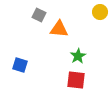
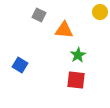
orange triangle: moved 5 px right, 1 px down
green star: moved 1 px up
blue square: rotated 14 degrees clockwise
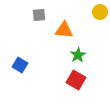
gray square: rotated 32 degrees counterclockwise
red square: rotated 24 degrees clockwise
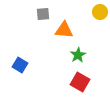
gray square: moved 4 px right, 1 px up
red square: moved 4 px right, 2 px down
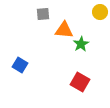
green star: moved 3 px right, 11 px up
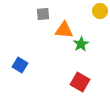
yellow circle: moved 1 px up
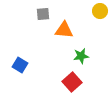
green star: moved 12 px down; rotated 21 degrees clockwise
red square: moved 8 px left; rotated 18 degrees clockwise
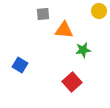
yellow circle: moved 1 px left
green star: moved 2 px right, 6 px up
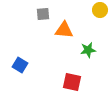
yellow circle: moved 1 px right, 1 px up
green star: moved 5 px right
red square: rotated 36 degrees counterclockwise
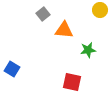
gray square: rotated 32 degrees counterclockwise
blue square: moved 8 px left, 4 px down
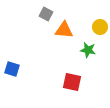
yellow circle: moved 17 px down
gray square: moved 3 px right; rotated 24 degrees counterclockwise
green star: rotated 21 degrees clockwise
blue square: rotated 14 degrees counterclockwise
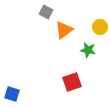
gray square: moved 2 px up
orange triangle: rotated 42 degrees counterclockwise
blue square: moved 25 px down
red square: rotated 30 degrees counterclockwise
